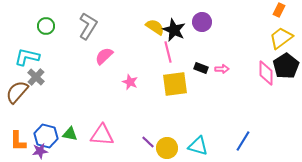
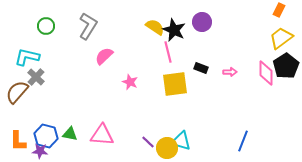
pink arrow: moved 8 px right, 3 px down
blue line: rotated 10 degrees counterclockwise
cyan triangle: moved 17 px left, 5 px up
purple star: rotated 14 degrees clockwise
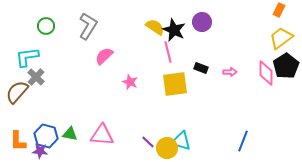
cyan L-shape: rotated 20 degrees counterclockwise
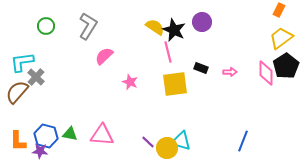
cyan L-shape: moved 5 px left, 5 px down
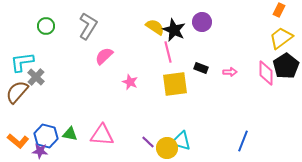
orange L-shape: rotated 50 degrees counterclockwise
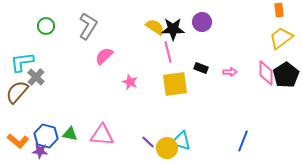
orange rectangle: rotated 32 degrees counterclockwise
black star: moved 1 px left, 1 px up; rotated 25 degrees counterclockwise
black pentagon: moved 9 px down
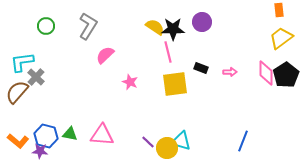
pink semicircle: moved 1 px right, 1 px up
